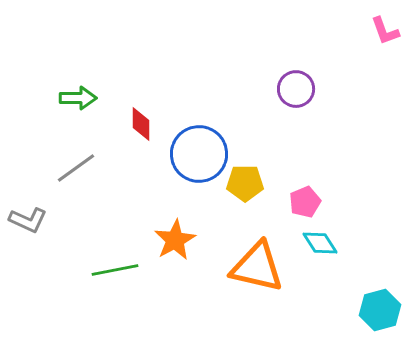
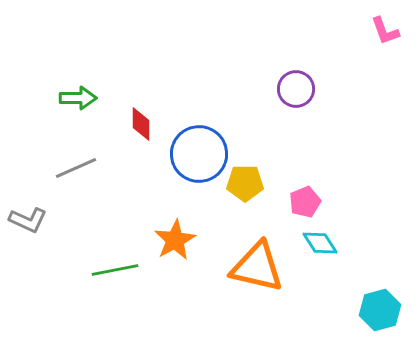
gray line: rotated 12 degrees clockwise
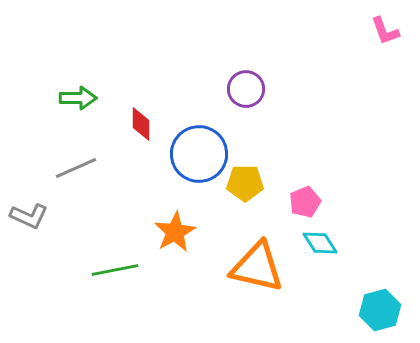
purple circle: moved 50 px left
gray L-shape: moved 1 px right, 4 px up
orange star: moved 8 px up
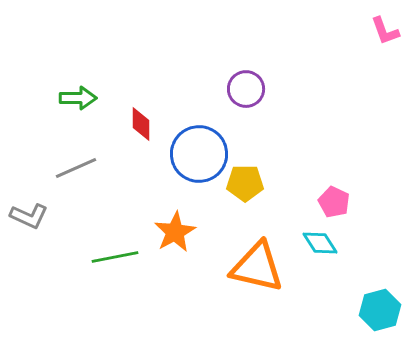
pink pentagon: moved 29 px right; rotated 24 degrees counterclockwise
green line: moved 13 px up
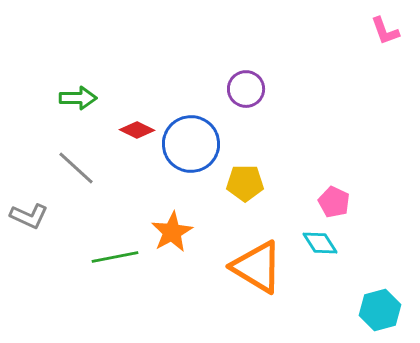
red diamond: moved 4 px left, 6 px down; rotated 64 degrees counterclockwise
blue circle: moved 8 px left, 10 px up
gray line: rotated 66 degrees clockwise
orange star: moved 3 px left
orange triangle: rotated 18 degrees clockwise
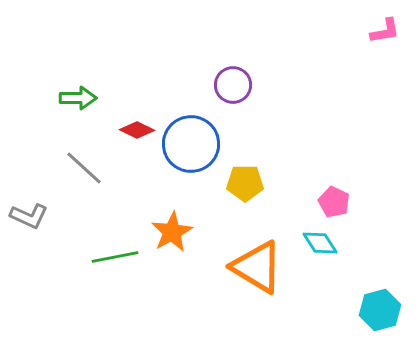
pink L-shape: rotated 80 degrees counterclockwise
purple circle: moved 13 px left, 4 px up
gray line: moved 8 px right
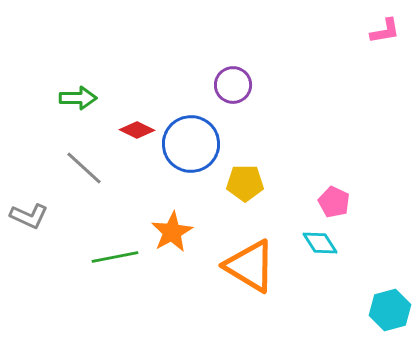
orange triangle: moved 7 px left, 1 px up
cyan hexagon: moved 10 px right
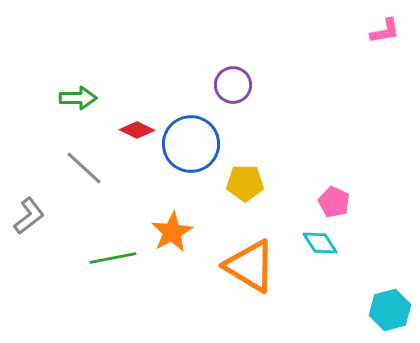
gray L-shape: rotated 63 degrees counterclockwise
green line: moved 2 px left, 1 px down
